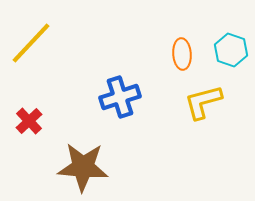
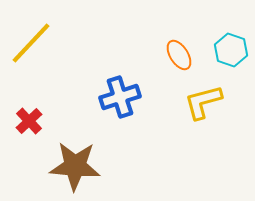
orange ellipse: moved 3 px left, 1 px down; rotated 28 degrees counterclockwise
brown star: moved 8 px left, 1 px up
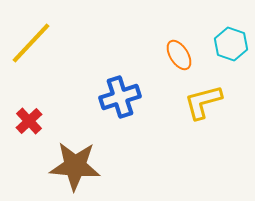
cyan hexagon: moved 6 px up
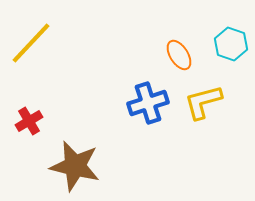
blue cross: moved 28 px right, 6 px down
red cross: rotated 12 degrees clockwise
brown star: rotated 9 degrees clockwise
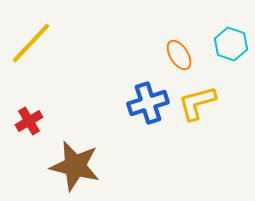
yellow L-shape: moved 6 px left, 1 px down
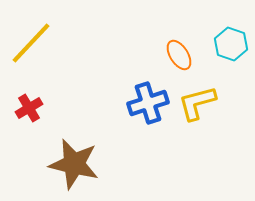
red cross: moved 13 px up
brown star: moved 1 px left, 2 px up
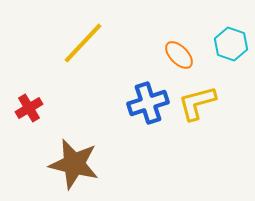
yellow line: moved 52 px right
orange ellipse: rotated 12 degrees counterclockwise
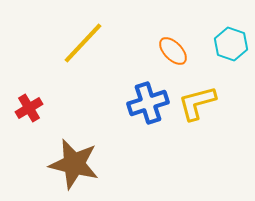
orange ellipse: moved 6 px left, 4 px up
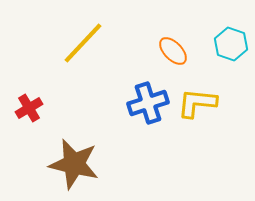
yellow L-shape: rotated 21 degrees clockwise
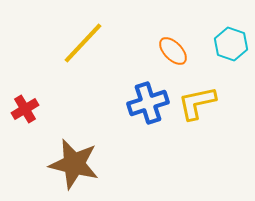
yellow L-shape: rotated 18 degrees counterclockwise
red cross: moved 4 px left, 1 px down
